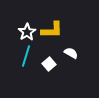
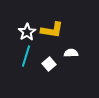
yellow L-shape: rotated 10 degrees clockwise
white semicircle: rotated 32 degrees counterclockwise
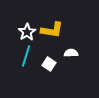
white square: rotated 16 degrees counterclockwise
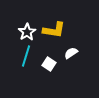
yellow L-shape: moved 2 px right
white semicircle: rotated 32 degrees counterclockwise
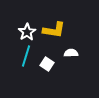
white semicircle: rotated 32 degrees clockwise
white square: moved 2 px left
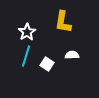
yellow L-shape: moved 9 px right, 8 px up; rotated 90 degrees clockwise
white semicircle: moved 1 px right, 2 px down
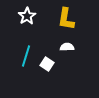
yellow L-shape: moved 3 px right, 3 px up
white star: moved 16 px up
white semicircle: moved 5 px left, 8 px up
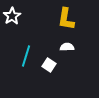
white star: moved 15 px left
white square: moved 2 px right, 1 px down
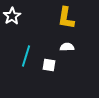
yellow L-shape: moved 1 px up
white square: rotated 24 degrees counterclockwise
